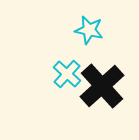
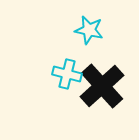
cyan cross: rotated 28 degrees counterclockwise
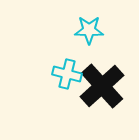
cyan star: rotated 12 degrees counterclockwise
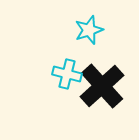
cyan star: rotated 20 degrees counterclockwise
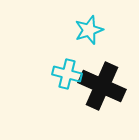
black cross: rotated 24 degrees counterclockwise
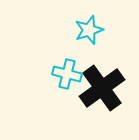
black cross: moved 2 px down; rotated 30 degrees clockwise
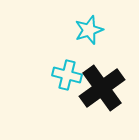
cyan cross: moved 1 px down
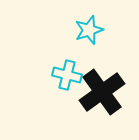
black cross: moved 4 px down
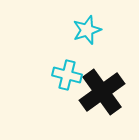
cyan star: moved 2 px left
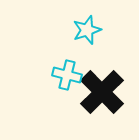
black cross: rotated 9 degrees counterclockwise
